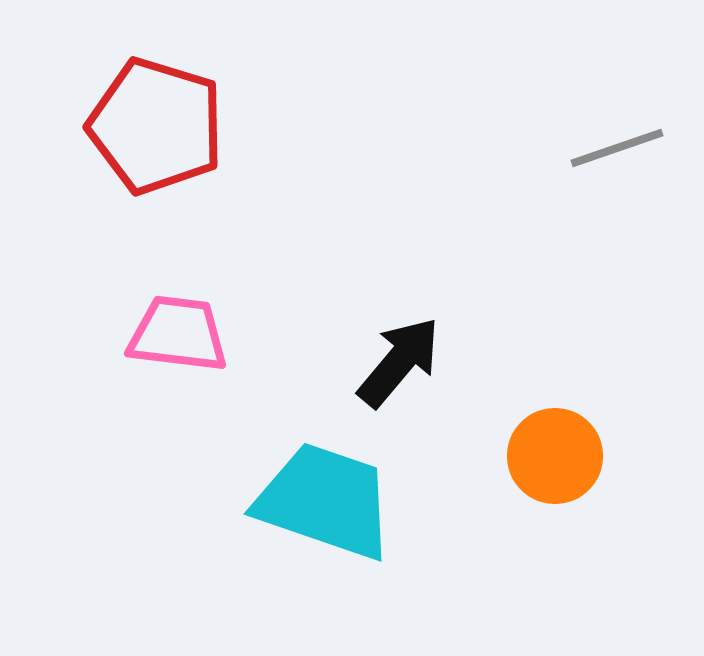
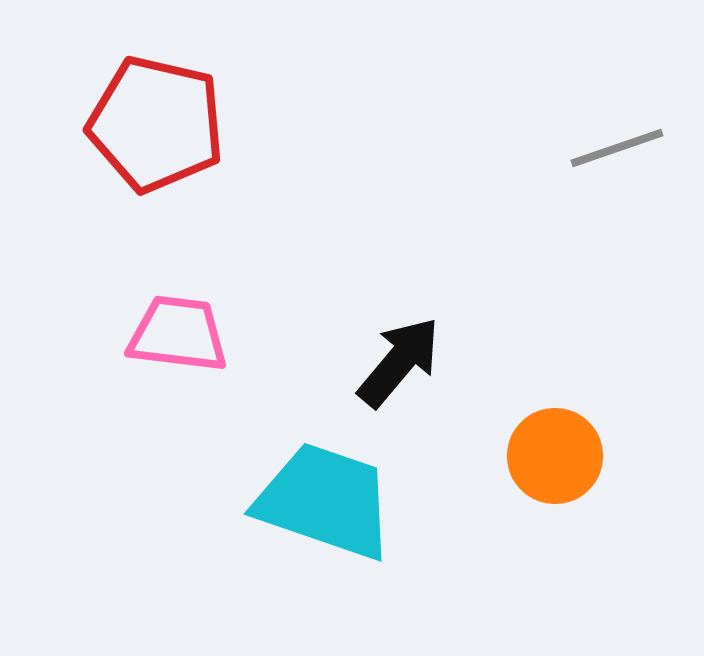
red pentagon: moved 2 px up; rotated 4 degrees counterclockwise
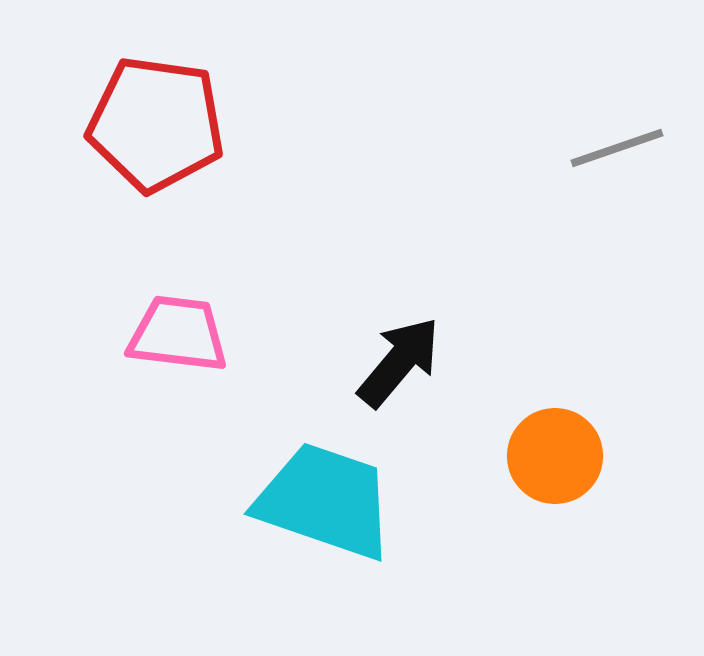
red pentagon: rotated 5 degrees counterclockwise
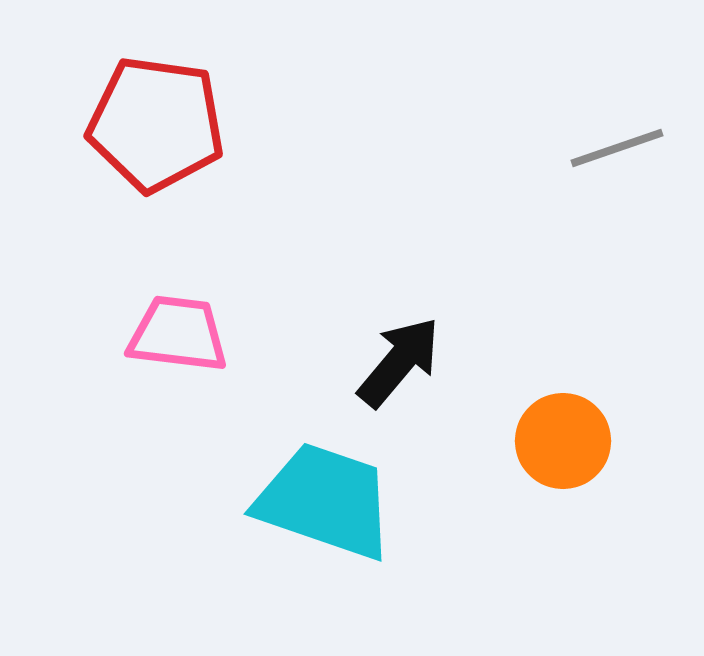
orange circle: moved 8 px right, 15 px up
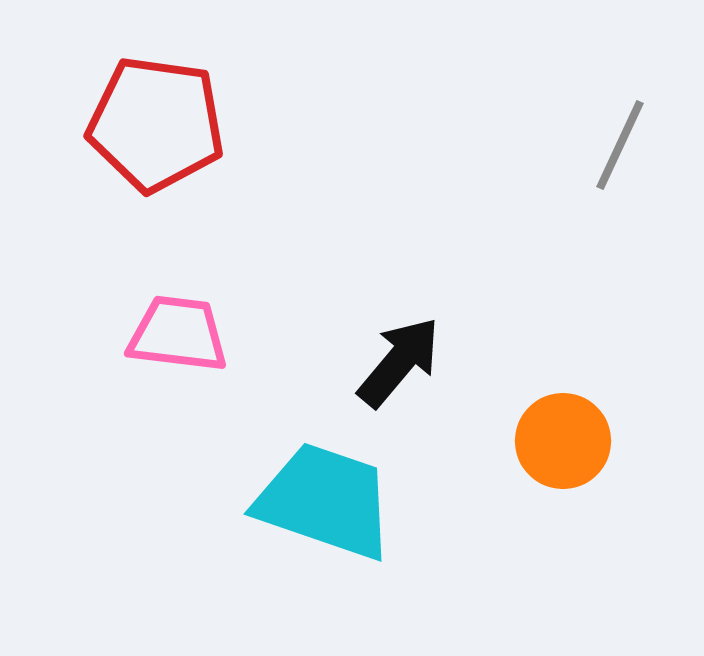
gray line: moved 3 px right, 3 px up; rotated 46 degrees counterclockwise
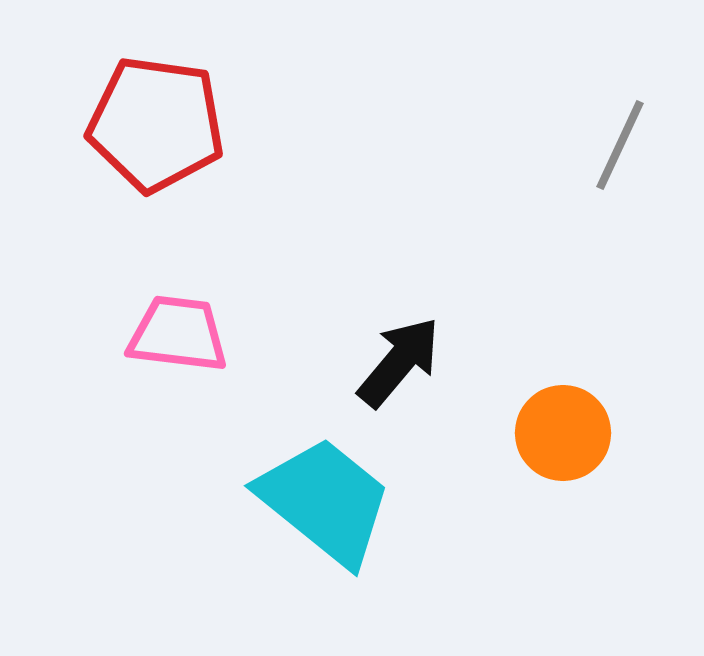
orange circle: moved 8 px up
cyan trapezoid: rotated 20 degrees clockwise
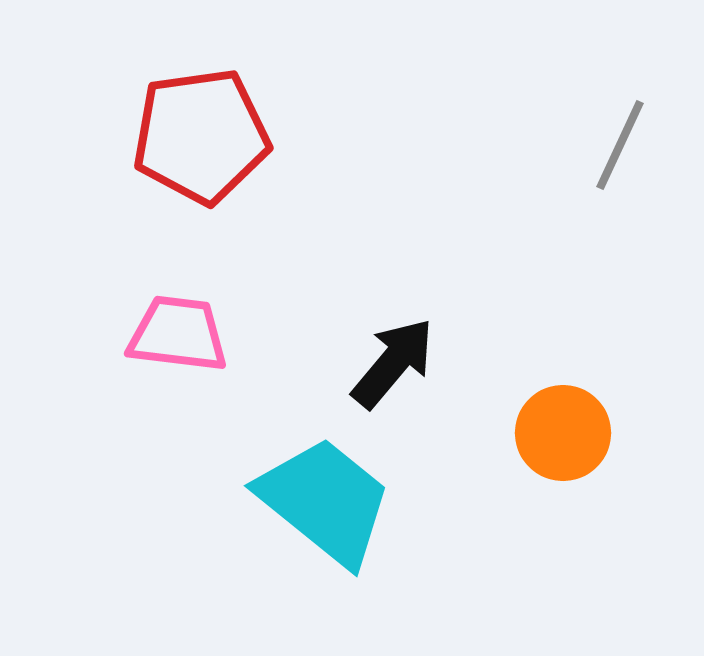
red pentagon: moved 45 px right, 12 px down; rotated 16 degrees counterclockwise
black arrow: moved 6 px left, 1 px down
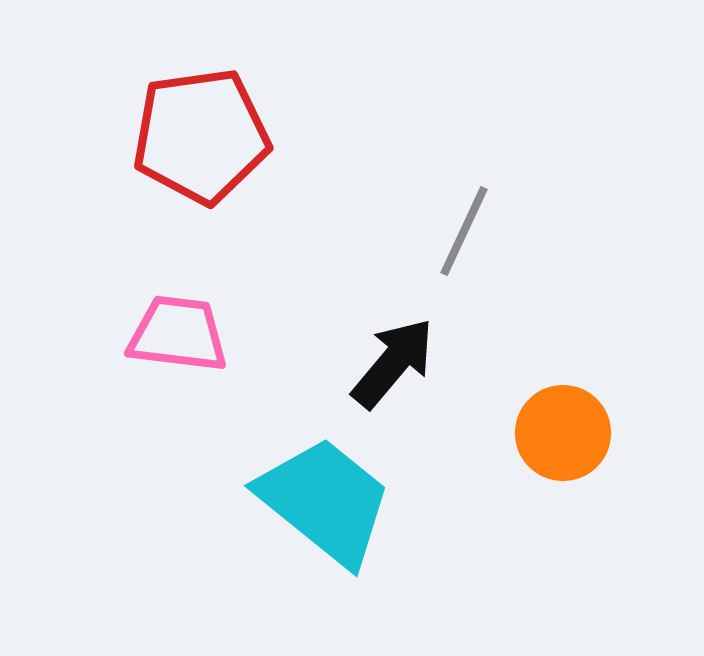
gray line: moved 156 px left, 86 px down
